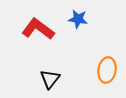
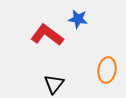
red L-shape: moved 9 px right, 6 px down
black triangle: moved 4 px right, 5 px down
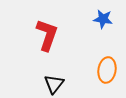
blue star: moved 25 px right
red L-shape: rotated 72 degrees clockwise
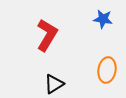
red L-shape: rotated 12 degrees clockwise
black triangle: rotated 20 degrees clockwise
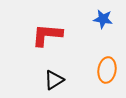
red L-shape: rotated 116 degrees counterclockwise
black triangle: moved 4 px up
